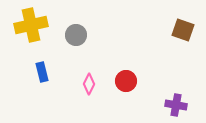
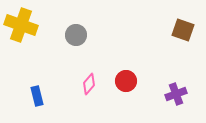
yellow cross: moved 10 px left; rotated 32 degrees clockwise
blue rectangle: moved 5 px left, 24 px down
pink diamond: rotated 15 degrees clockwise
purple cross: moved 11 px up; rotated 30 degrees counterclockwise
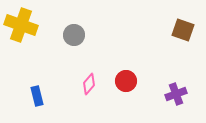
gray circle: moved 2 px left
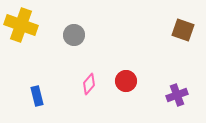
purple cross: moved 1 px right, 1 px down
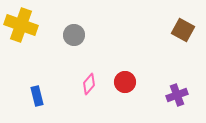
brown square: rotated 10 degrees clockwise
red circle: moved 1 px left, 1 px down
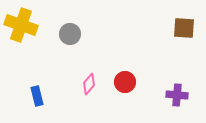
brown square: moved 1 px right, 2 px up; rotated 25 degrees counterclockwise
gray circle: moved 4 px left, 1 px up
purple cross: rotated 25 degrees clockwise
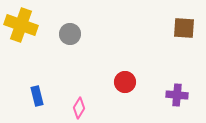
pink diamond: moved 10 px left, 24 px down; rotated 10 degrees counterclockwise
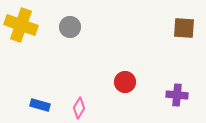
gray circle: moved 7 px up
blue rectangle: moved 3 px right, 9 px down; rotated 60 degrees counterclockwise
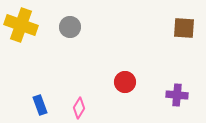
blue rectangle: rotated 54 degrees clockwise
